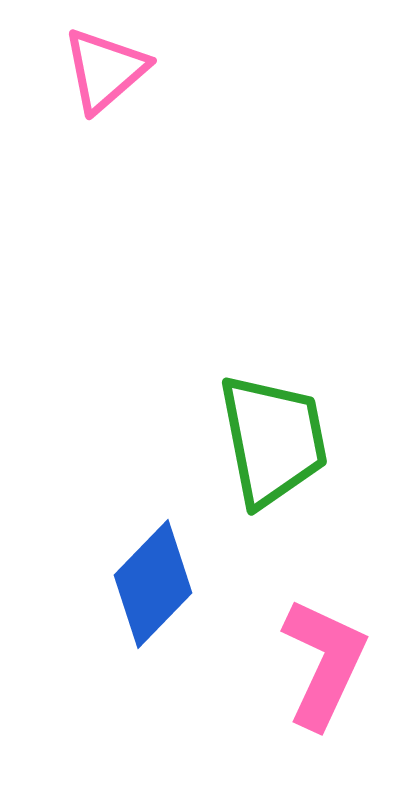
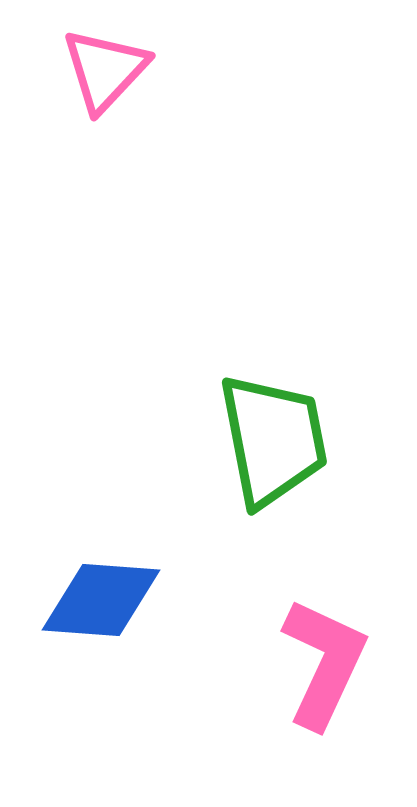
pink triangle: rotated 6 degrees counterclockwise
blue diamond: moved 52 px left, 16 px down; rotated 50 degrees clockwise
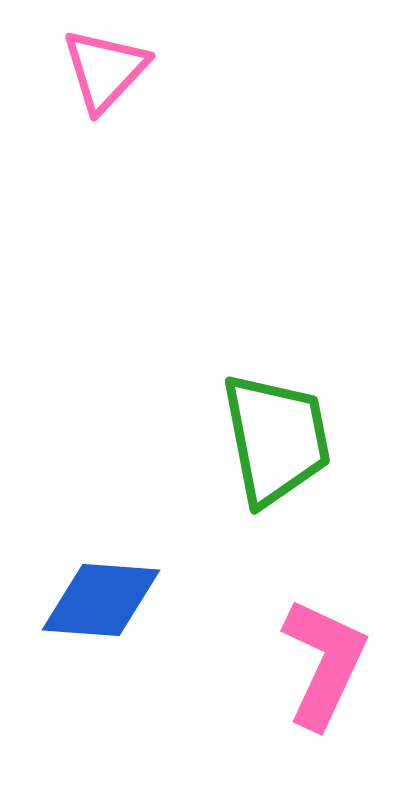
green trapezoid: moved 3 px right, 1 px up
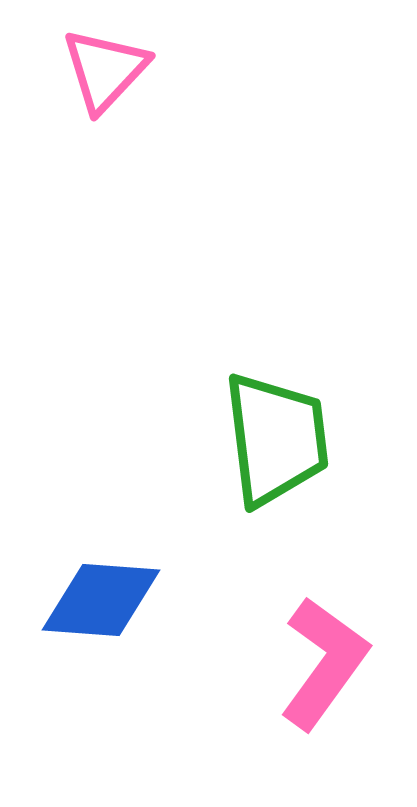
green trapezoid: rotated 4 degrees clockwise
pink L-shape: rotated 11 degrees clockwise
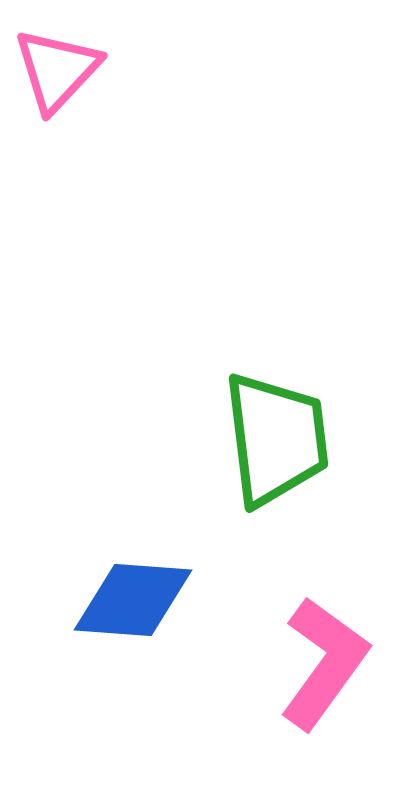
pink triangle: moved 48 px left
blue diamond: moved 32 px right
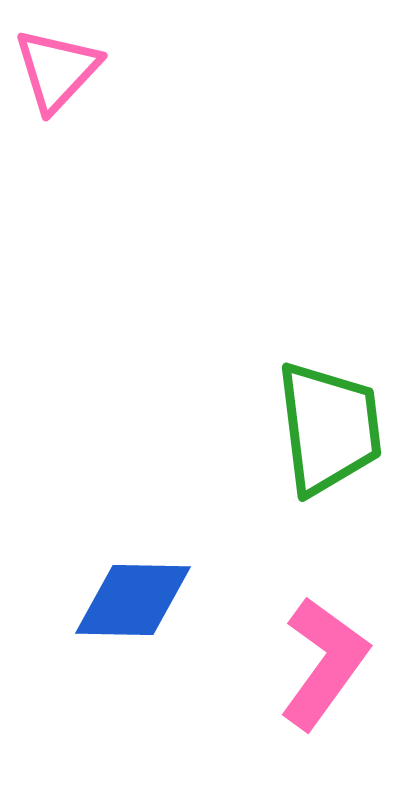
green trapezoid: moved 53 px right, 11 px up
blue diamond: rotated 3 degrees counterclockwise
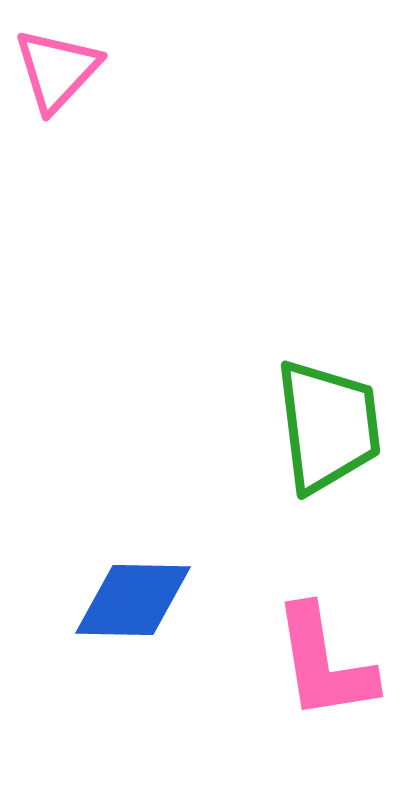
green trapezoid: moved 1 px left, 2 px up
pink L-shape: rotated 135 degrees clockwise
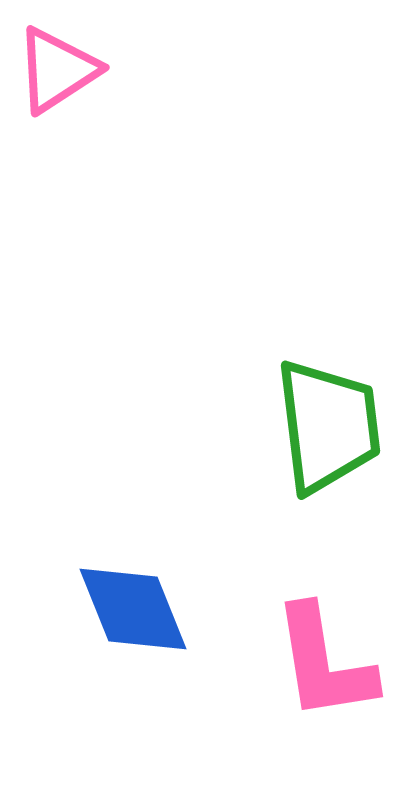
pink triangle: rotated 14 degrees clockwise
blue diamond: moved 9 px down; rotated 67 degrees clockwise
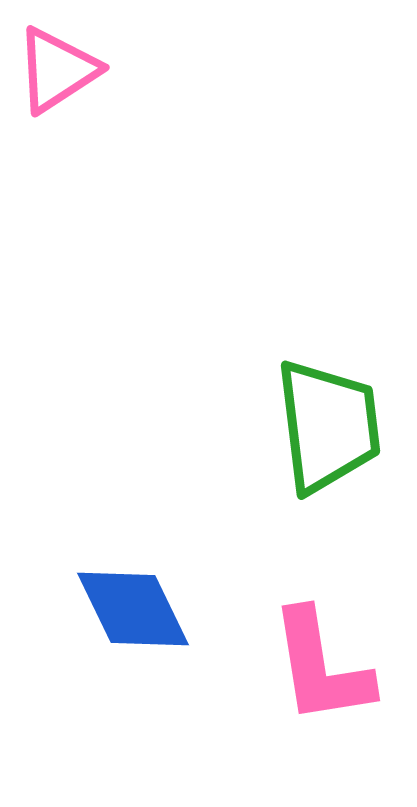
blue diamond: rotated 4 degrees counterclockwise
pink L-shape: moved 3 px left, 4 px down
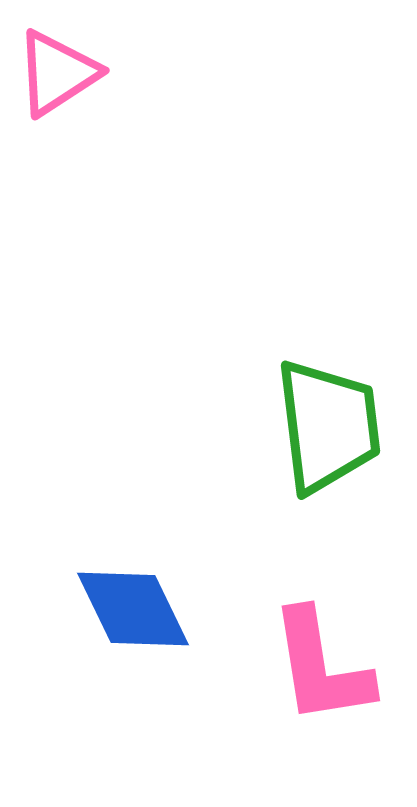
pink triangle: moved 3 px down
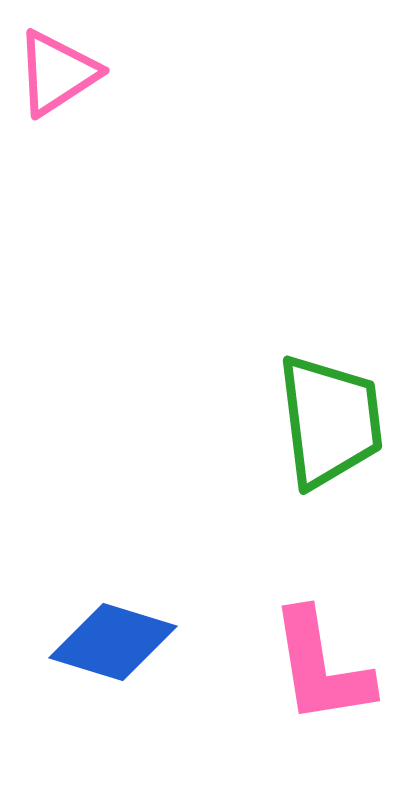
green trapezoid: moved 2 px right, 5 px up
blue diamond: moved 20 px left, 33 px down; rotated 47 degrees counterclockwise
